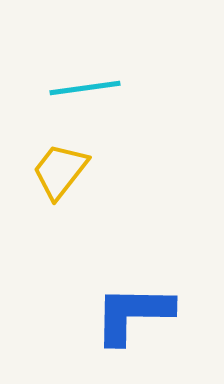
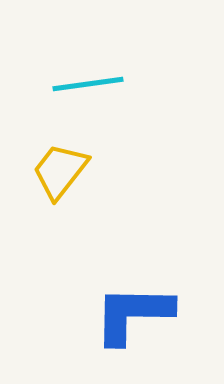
cyan line: moved 3 px right, 4 px up
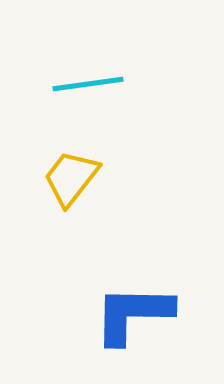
yellow trapezoid: moved 11 px right, 7 px down
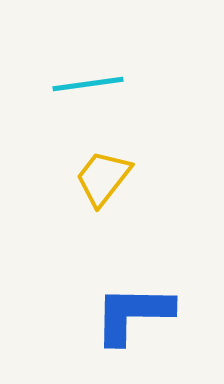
yellow trapezoid: moved 32 px right
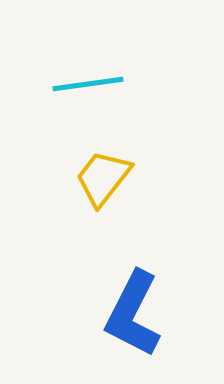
blue L-shape: rotated 64 degrees counterclockwise
